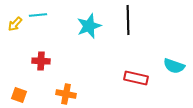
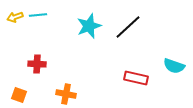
black line: moved 7 px down; rotated 48 degrees clockwise
yellow arrow: moved 7 px up; rotated 28 degrees clockwise
red cross: moved 4 px left, 3 px down
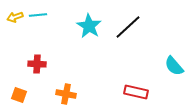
cyan star: rotated 20 degrees counterclockwise
cyan semicircle: rotated 30 degrees clockwise
red rectangle: moved 14 px down
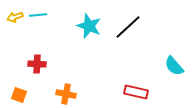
cyan star: rotated 10 degrees counterclockwise
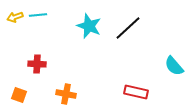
black line: moved 1 px down
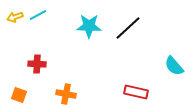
cyan line: rotated 24 degrees counterclockwise
cyan star: rotated 20 degrees counterclockwise
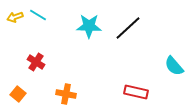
cyan line: rotated 60 degrees clockwise
red cross: moved 1 px left, 2 px up; rotated 30 degrees clockwise
orange square: moved 1 px left, 1 px up; rotated 21 degrees clockwise
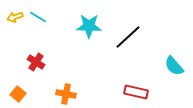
cyan line: moved 2 px down
black line: moved 9 px down
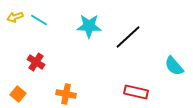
cyan line: moved 1 px right, 3 px down
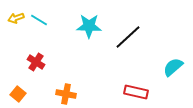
yellow arrow: moved 1 px right, 1 px down
cyan semicircle: moved 1 px left, 1 px down; rotated 90 degrees clockwise
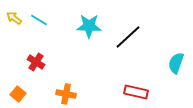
yellow arrow: moved 2 px left; rotated 56 degrees clockwise
cyan semicircle: moved 3 px right, 4 px up; rotated 30 degrees counterclockwise
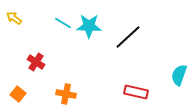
cyan line: moved 24 px right, 3 px down
cyan semicircle: moved 3 px right, 12 px down
